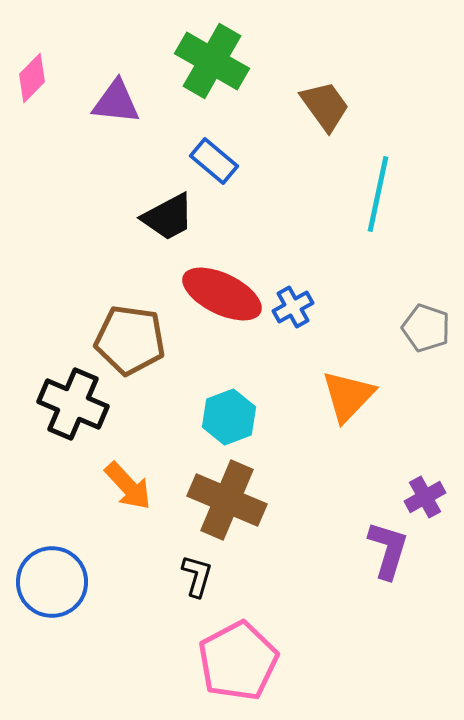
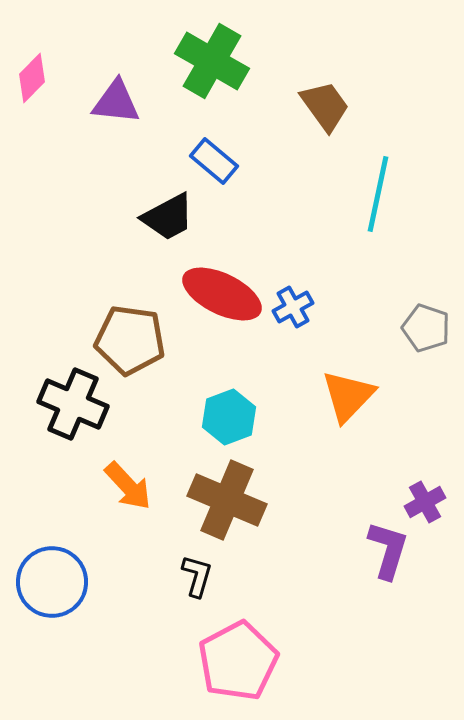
purple cross: moved 5 px down
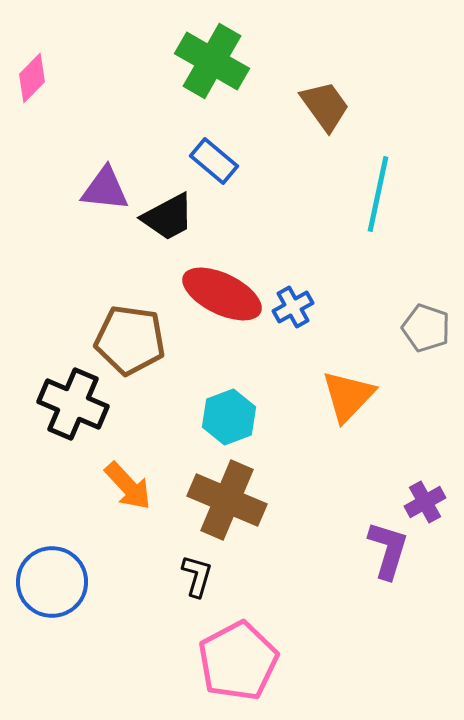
purple triangle: moved 11 px left, 87 px down
